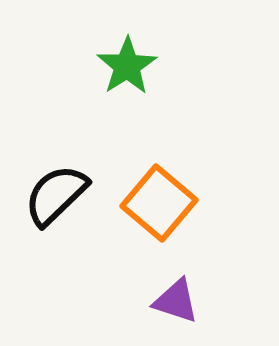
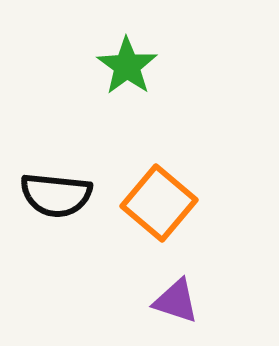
green star: rotated 4 degrees counterclockwise
black semicircle: rotated 130 degrees counterclockwise
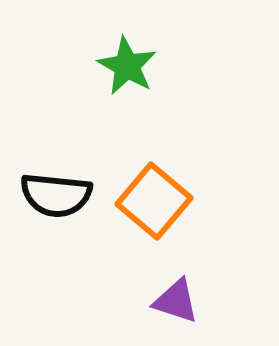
green star: rotated 6 degrees counterclockwise
orange square: moved 5 px left, 2 px up
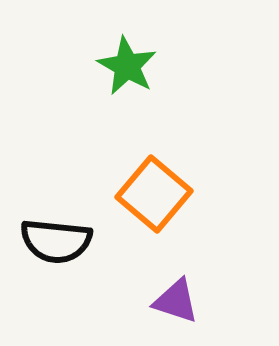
black semicircle: moved 46 px down
orange square: moved 7 px up
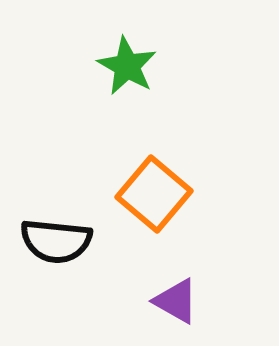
purple triangle: rotated 12 degrees clockwise
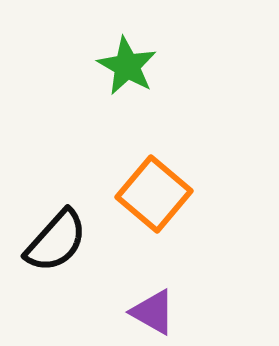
black semicircle: rotated 54 degrees counterclockwise
purple triangle: moved 23 px left, 11 px down
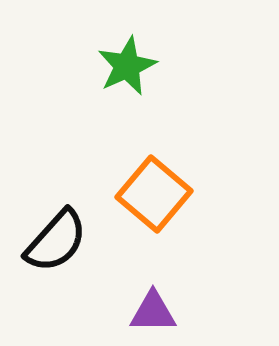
green star: rotated 18 degrees clockwise
purple triangle: rotated 30 degrees counterclockwise
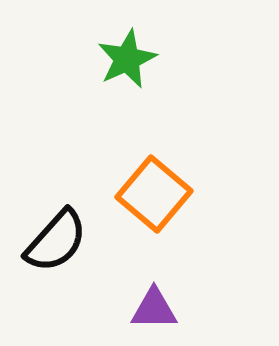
green star: moved 7 px up
purple triangle: moved 1 px right, 3 px up
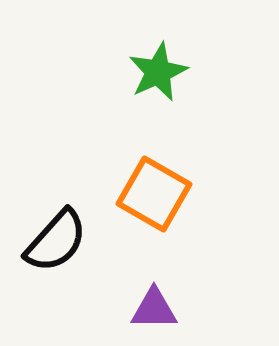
green star: moved 31 px right, 13 px down
orange square: rotated 10 degrees counterclockwise
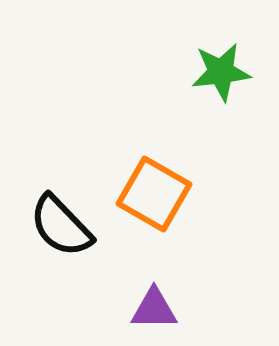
green star: moved 63 px right; rotated 18 degrees clockwise
black semicircle: moved 5 px right, 15 px up; rotated 94 degrees clockwise
